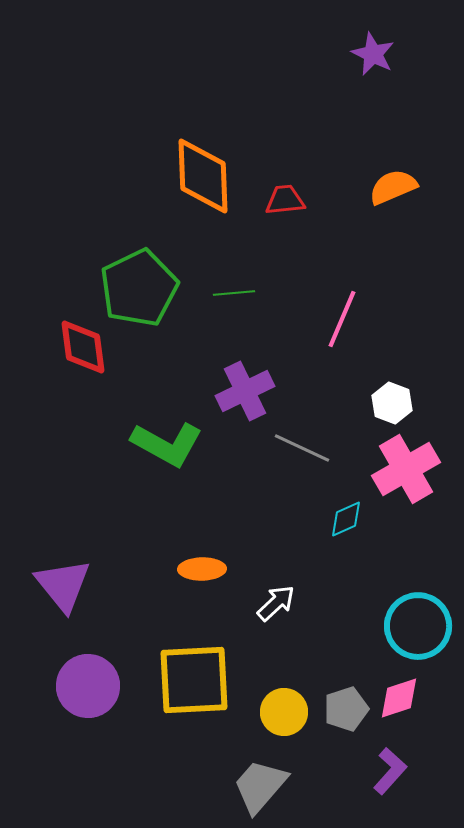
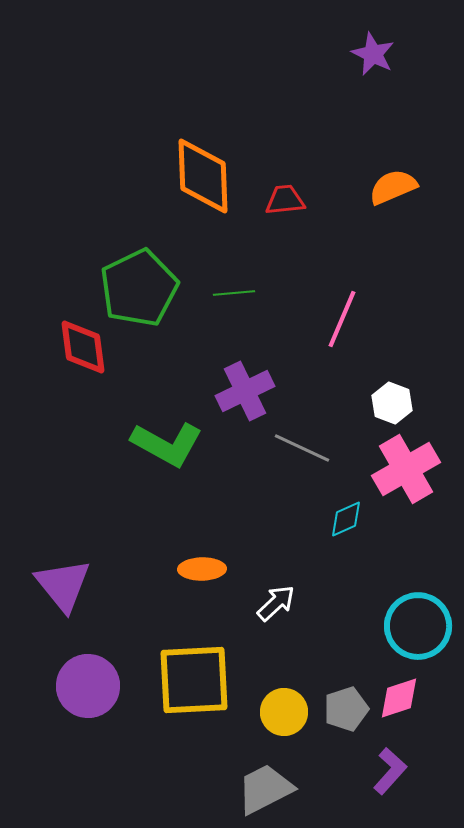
gray trapezoid: moved 5 px right, 3 px down; rotated 22 degrees clockwise
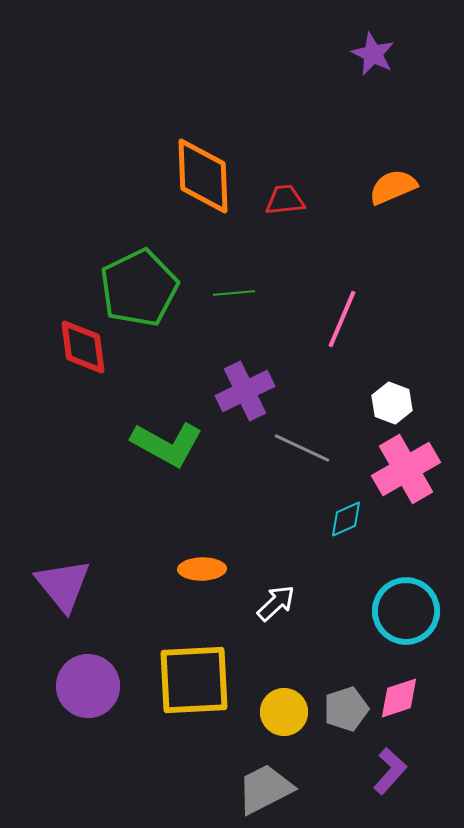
cyan circle: moved 12 px left, 15 px up
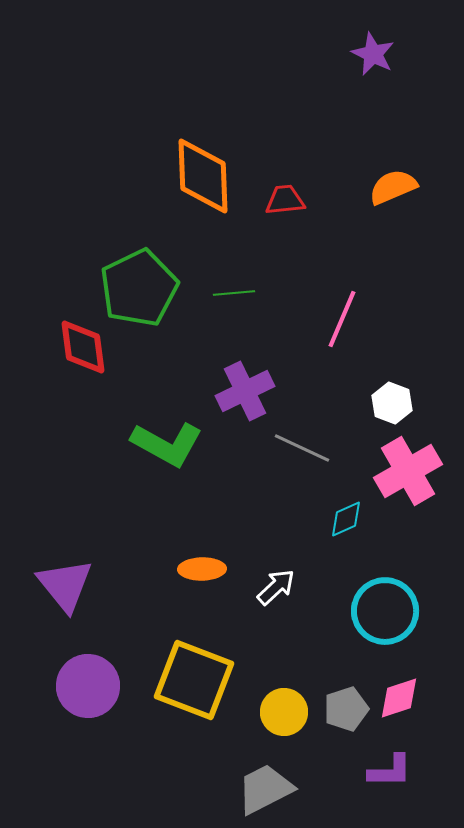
pink cross: moved 2 px right, 2 px down
purple triangle: moved 2 px right
white arrow: moved 16 px up
cyan circle: moved 21 px left
yellow square: rotated 24 degrees clockwise
purple L-shape: rotated 48 degrees clockwise
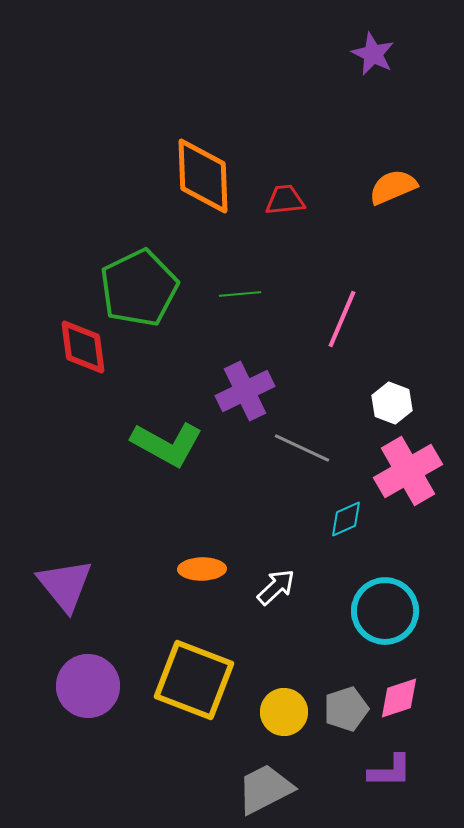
green line: moved 6 px right, 1 px down
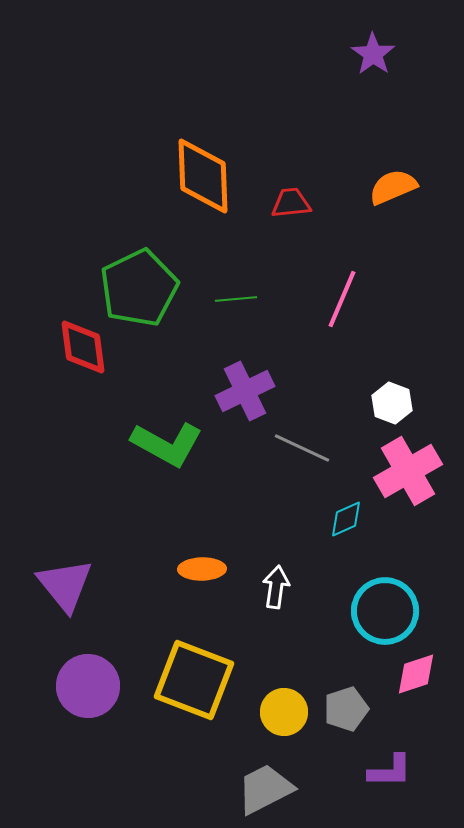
purple star: rotated 9 degrees clockwise
red trapezoid: moved 6 px right, 3 px down
green line: moved 4 px left, 5 px down
pink line: moved 20 px up
white arrow: rotated 39 degrees counterclockwise
pink diamond: moved 17 px right, 24 px up
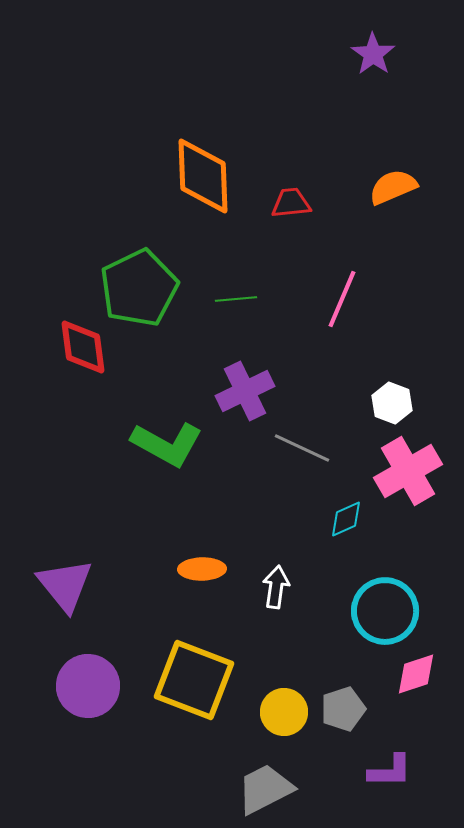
gray pentagon: moved 3 px left
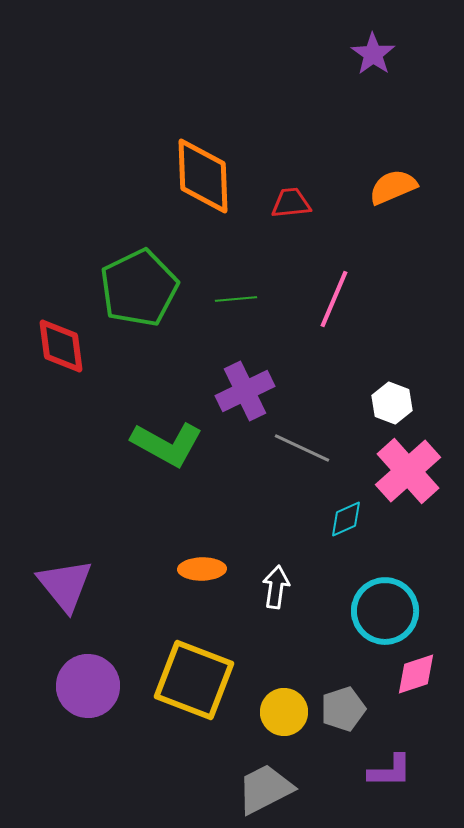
pink line: moved 8 px left
red diamond: moved 22 px left, 1 px up
pink cross: rotated 12 degrees counterclockwise
